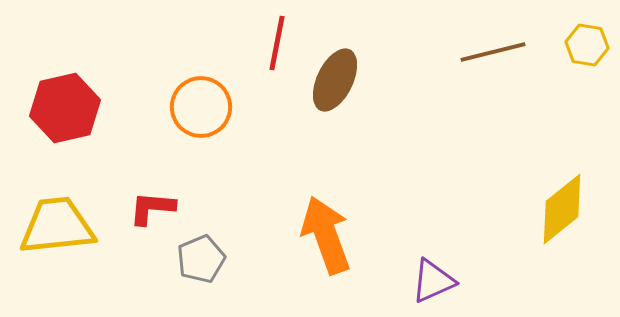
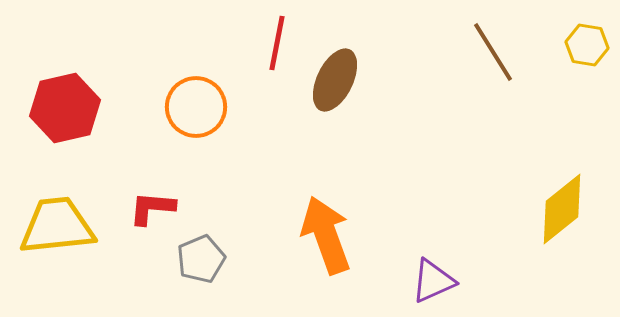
brown line: rotated 72 degrees clockwise
orange circle: moved 5 px left
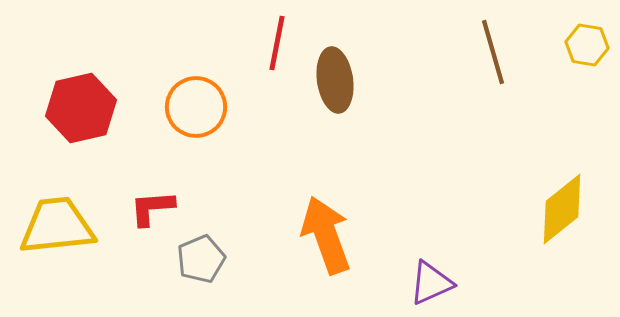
brown line: rotated 16 degrees clockwise
brown ellipse: rotated 34 degrees counterclockwise
red hexagon: moved 16 px right
red L-shape: rotated 9 degrees counterclockwise
purple triangle: moved 2 px left, 2 px down
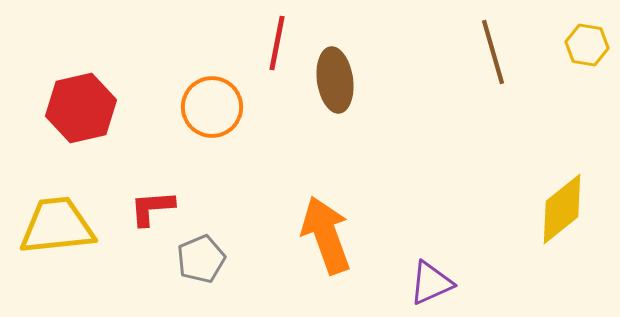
orange circle: moved 16 px right
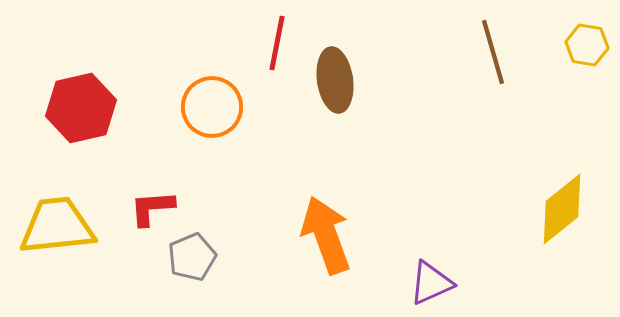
gray pentagon: moved 9 px left, 2 px up
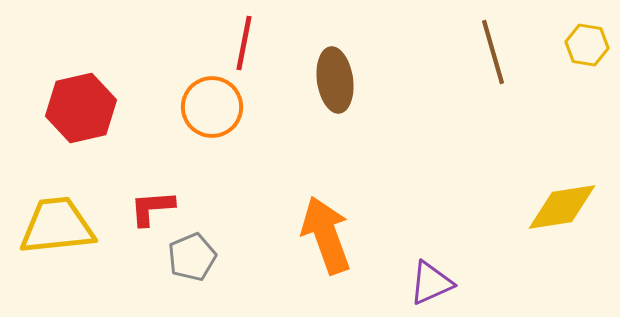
red line: moved 33 px left
yellow diamond: moved 2 px up; rotated 30 degrees clockwise
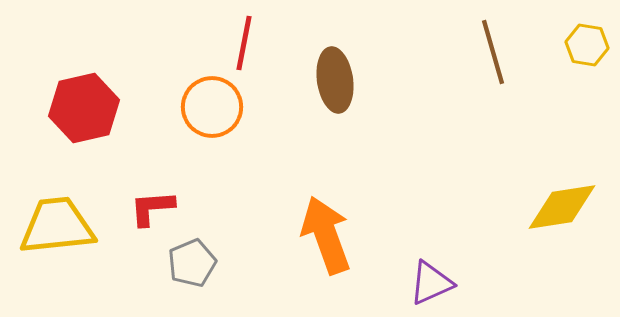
red hexagon: moved 3 px right
gray pentagon: moved 6 px down
